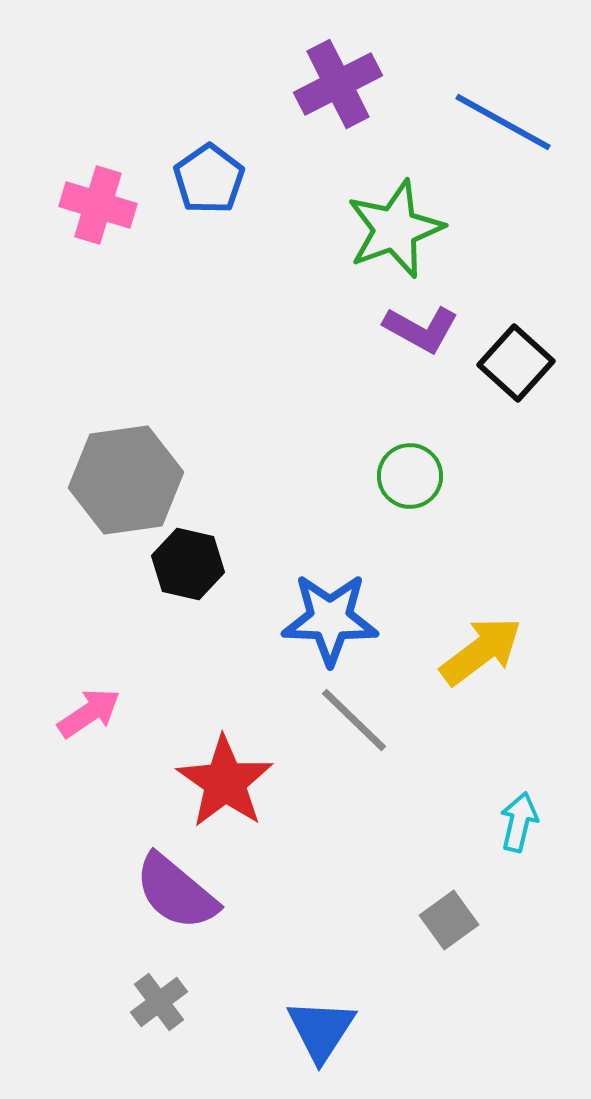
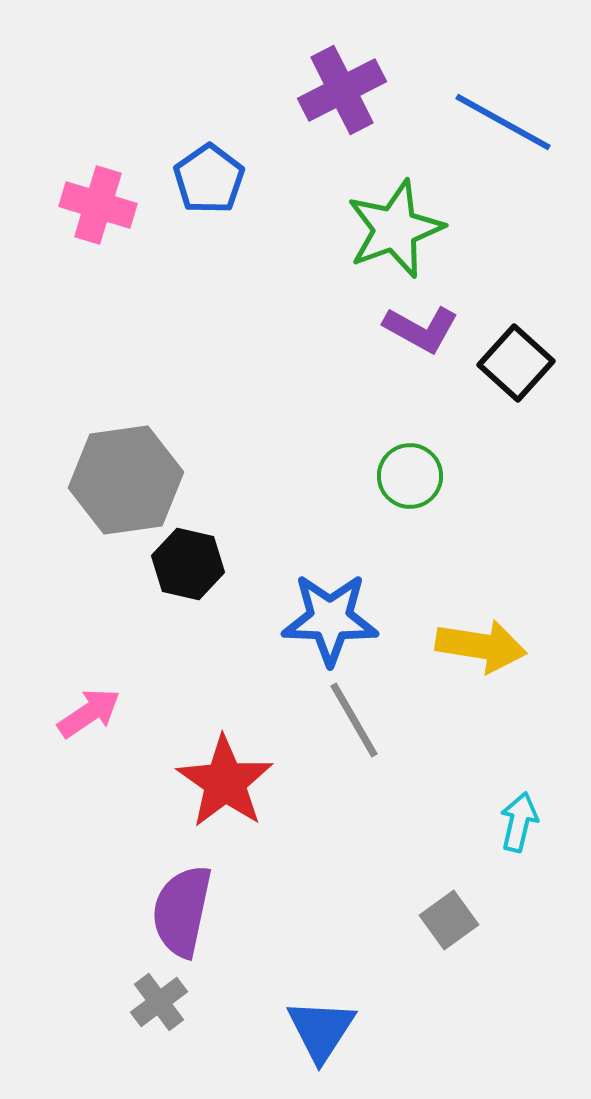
purple cross: moved 4 px right, 6 px down
yellow arrow: moved 5 px up; rotated 46 degrees clockwise
gray line: rotated 16 degrees clockwise
purple semicircle: moved 6 px right, 19 px down; rotated 62 degrees clockwise
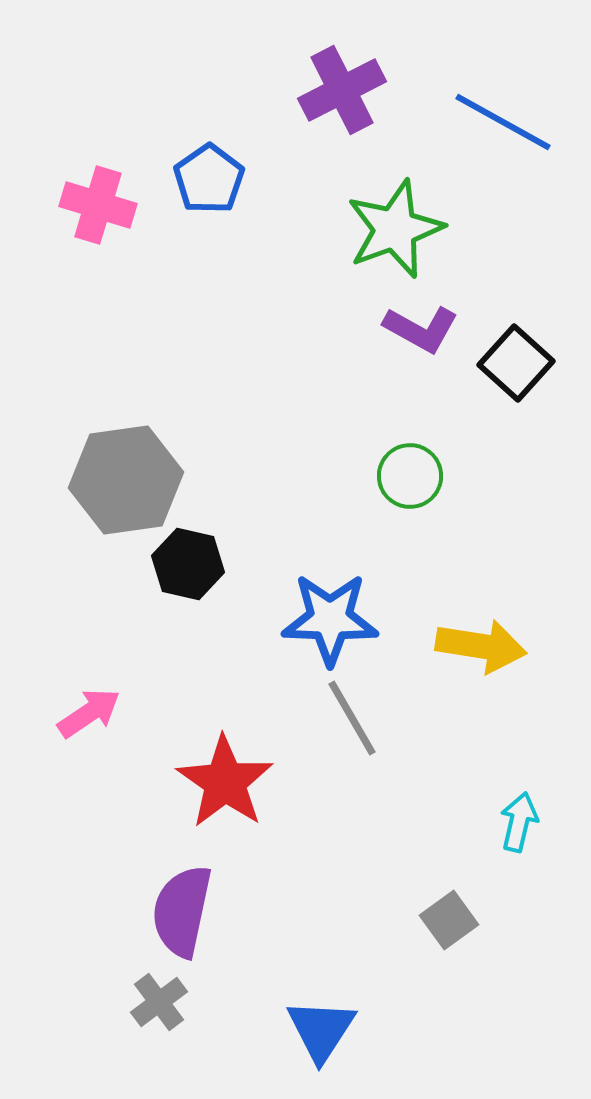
gray line: moved 2 px left, 2 px up
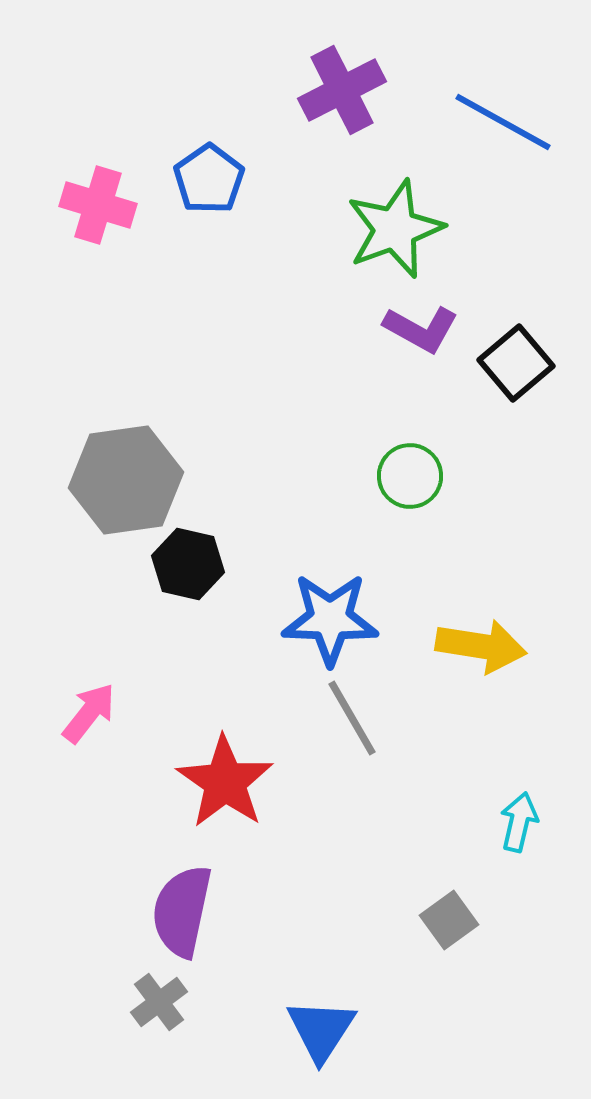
black square: rotated 8 degrees clockwise
pink arrow: rotated 18 degrees counterclockwise
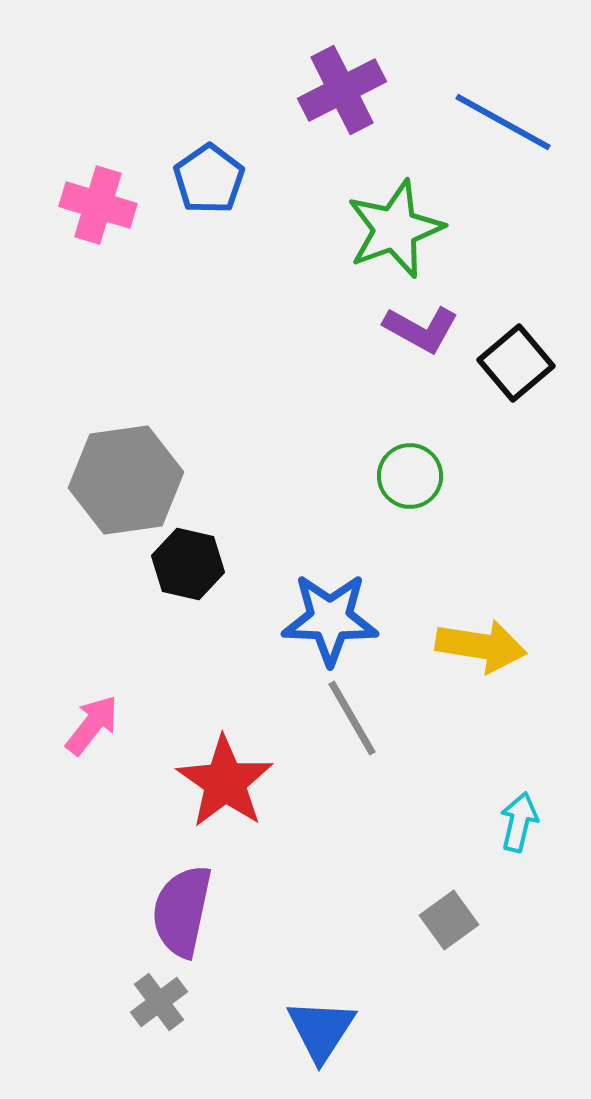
pink arrow: moved 3 px right, 12 px down
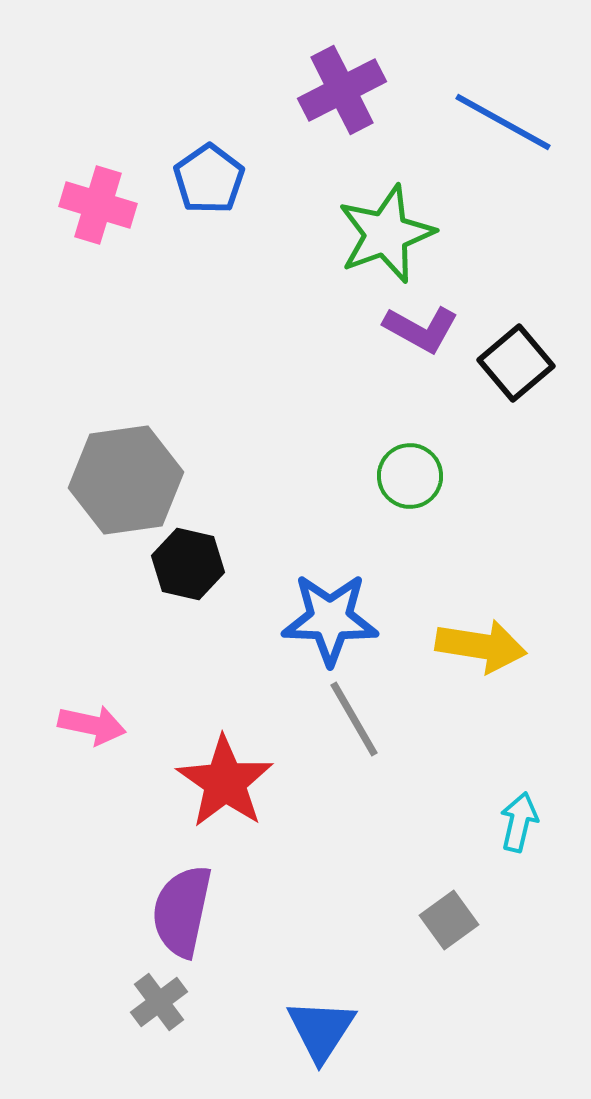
green star: moved 9 px left, 5 px down
gray line: moved 2 px right, 1 px down
pink arrow: rotated 64 degrees clockwise
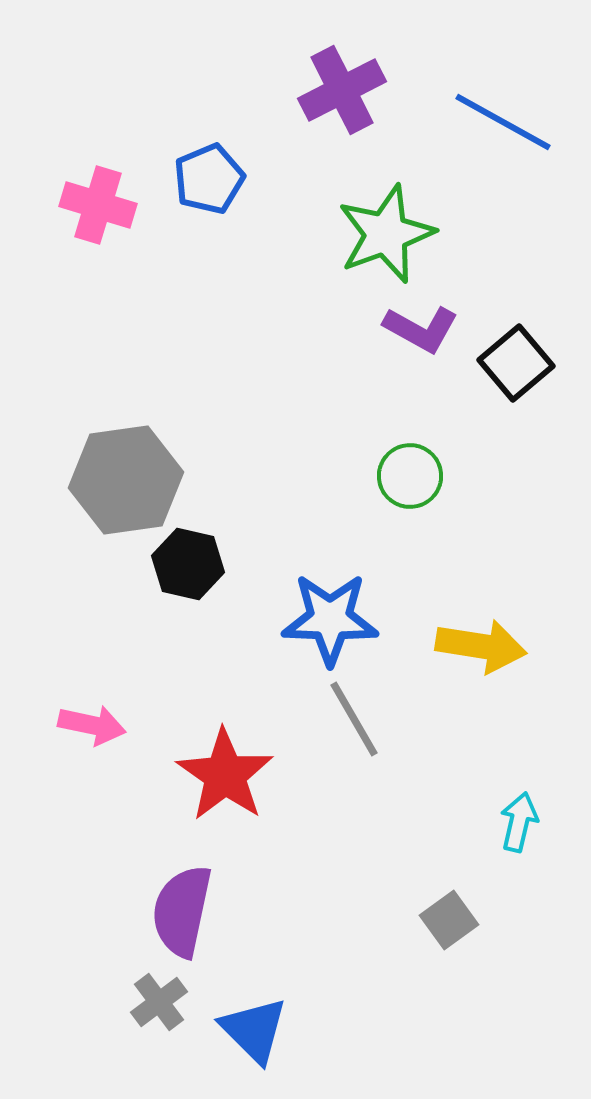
blue pentagon: rotated 12 degrees clockwise
red star: moved 7 px up
blue triangle: moved 67 px left; rotated 18 degrees counterclockwise
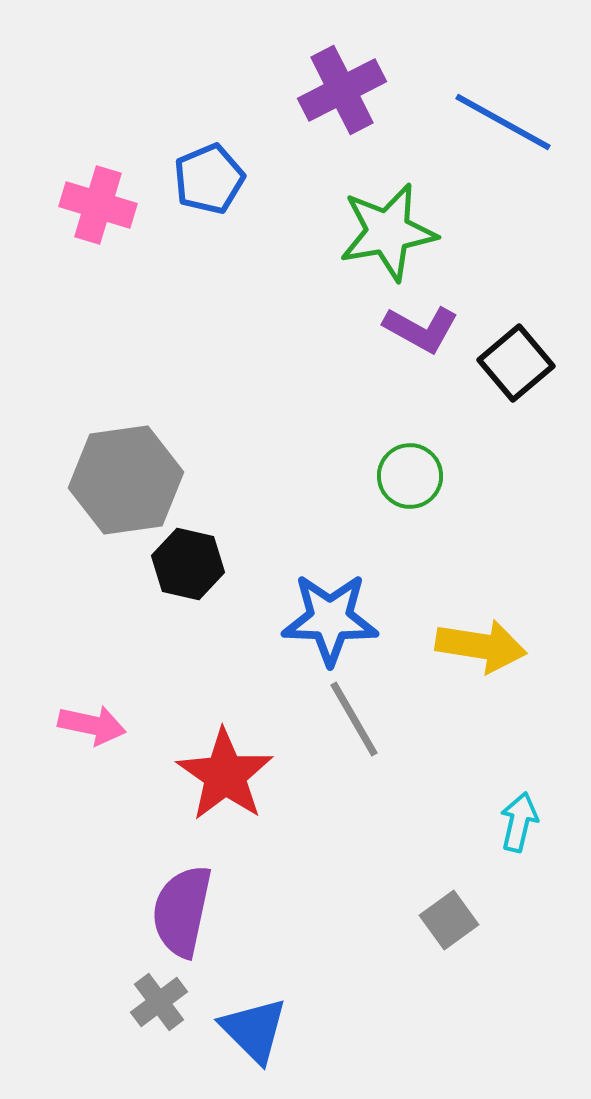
green star: moved 2 px right, 2 px up; rotated 10 degrees clockwise
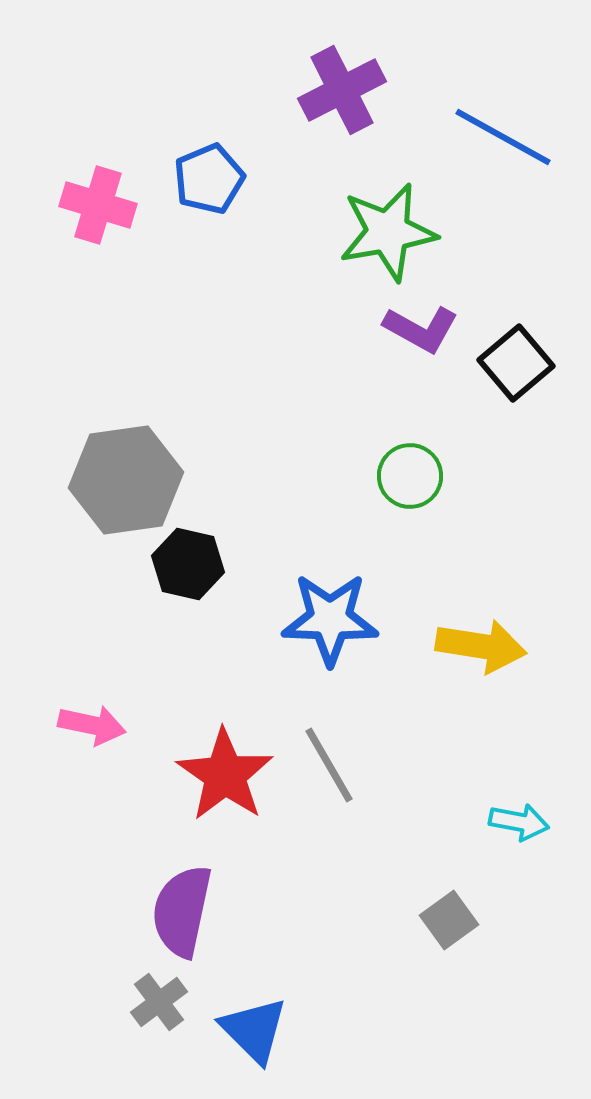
blue line: moved 15 px down
gray line: moved 25 px left, 46 px down
cyan arrow: rotated 88 degrees clockwise
